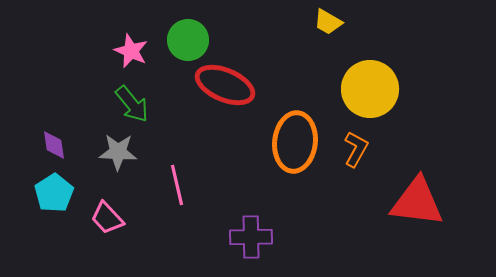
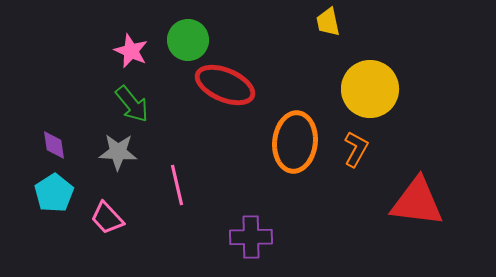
yellow trapezoid: rotated 48 degrees clockwise
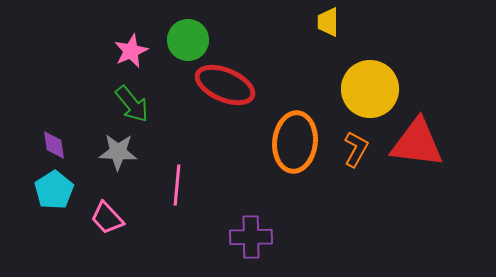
yellow trapezoid: rotated 12 degrees clockwise
pink star: rotated 24 degrees clockwise
pink line: rotated 18 degrees clockwise
cyan pentagon: moved 3 px up
red triangle: moved 59 px up
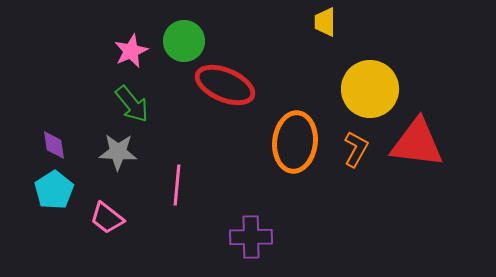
yellow trapezoid: moved 3 px left
green circle: moved 4 px left, 1 px down
pink trapezoid: rotated 9 degrees counterclockwise
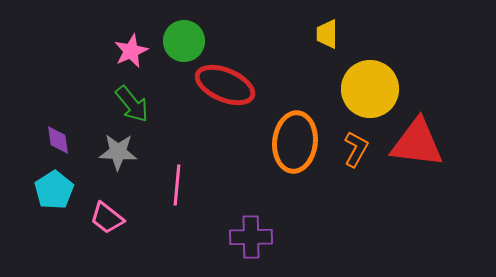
yellow trapezoid: moved 2 px right, 12 px down
purple diamond: moved 4 px right, 5 px up
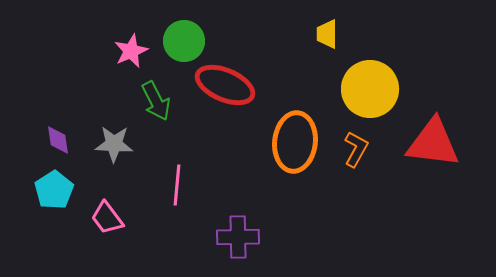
green arrow: moved 24 px right, 3 px up; rotated 12 degrees clockwise
red triangle: moved 16 px right
gray star: moved 4 px left, 8 px up
pink trapezoid: rotated 15 degrees clockwise
purple cross: moved 13 px left
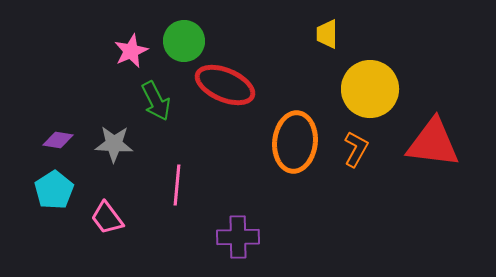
purple diamond: rotated 72 degrees counterclockwise
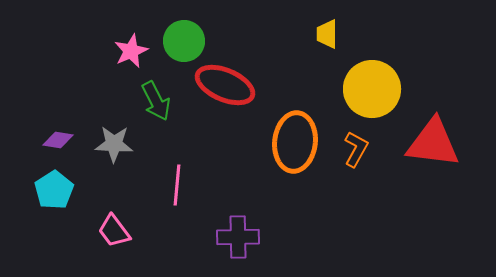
yellow circle: moved 2 px right
pink trapezoid: moved 7 px right, 13 px down
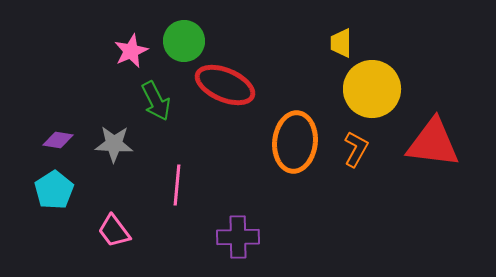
yellow trapezoid: moved 14 px right, 9 px down
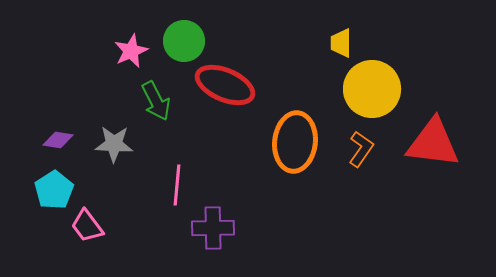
orange L-shape: moved 5 px right; rotated 6 degrees clockwise
pink trapezoid: moved 27 px left, 5 px up
purple cross: moved 25 px left, 9 px up
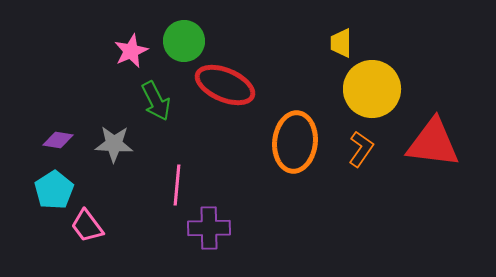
purple cross: moved 4 px left
